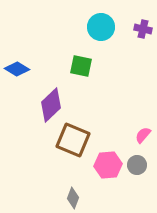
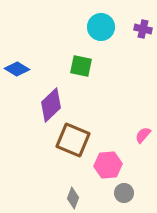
gray circle: moved 13 px left, 28 px down
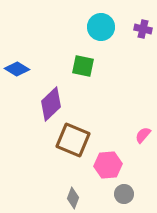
green square: moved 2 px right
purple diamond: moved 1 px up
gray circle: moved 1 px down
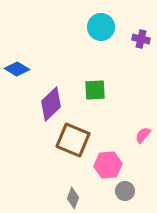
purple cross: moved 2 px left, 10 px down
green square: moved 12 px right, 24 px down; rotated 15 degrees counterclockwise
gray circle: moved 1 px right, 3 px up
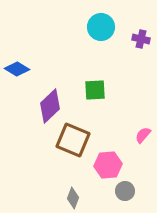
purple diamond: moved 1 px left, 2 px down
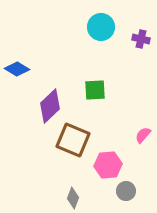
gray circle: moved 1 px right
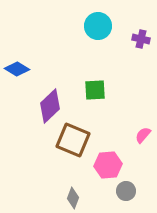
cyan circle: moved 3 px left, 1 px up
